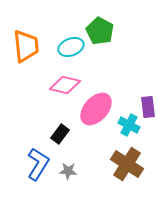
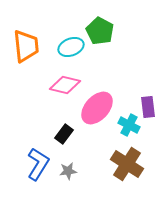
pink ellipse: moved 1 px right, 1 px up
black rectangle: moved 4 px right
gray star: rotated 12 degrees counterclockwise
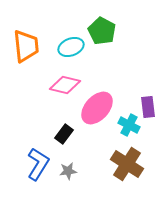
green pentagon: moved 2 px right
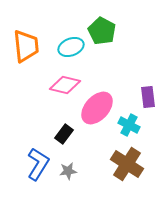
purple rectangle: moved 10 px up
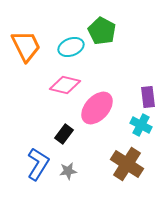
orange trapezoid: rotated 20 degrees counterclockwise
cyan cross: moved 12 px right
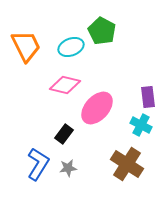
gray star: moved 3 px up
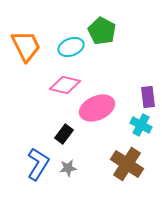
pink ellipse: rotated 24 degrees clockwise
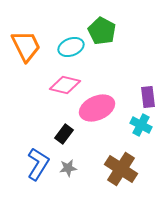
brown cross: moved 6 px left, 5 px down
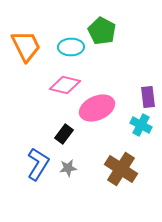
cyan ellipse: rotated 20 degrees clockwise
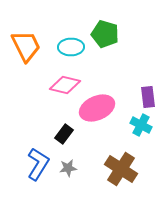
green pentagon: moved 3 px right, 3 px down; rotated 12 degrees counterclockwise
